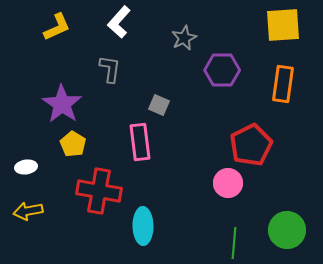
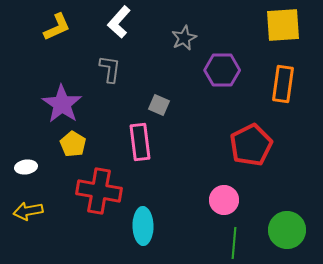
pink circle: moved 4 px left, 17 px down
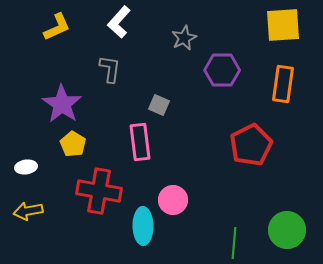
pink circle: moved 51 px left
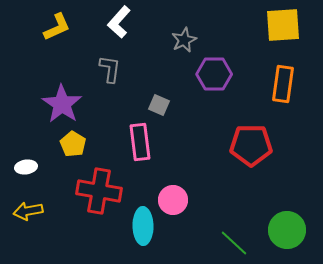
gray star: moved 2 px down
purple hexagon: moved 8 px left, 4 px down
red pentagon: rotated 27 degrees clockwise
green line: rotated 52 degrees counterclockwise
